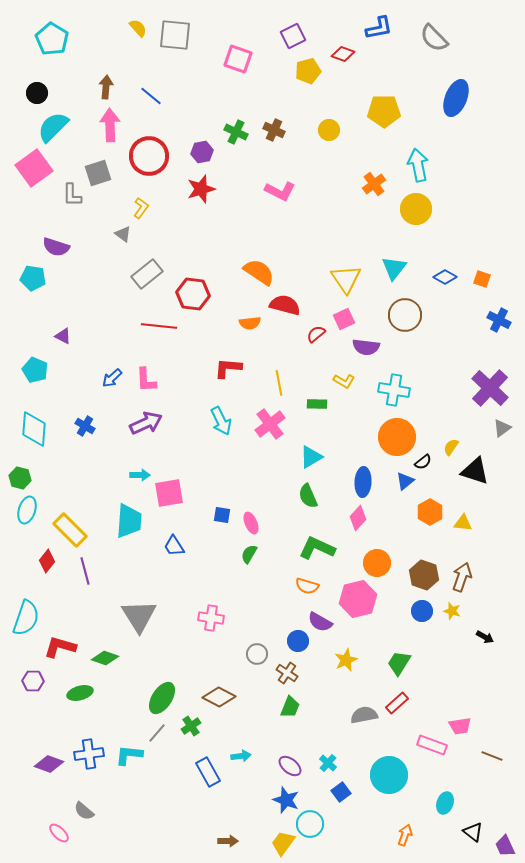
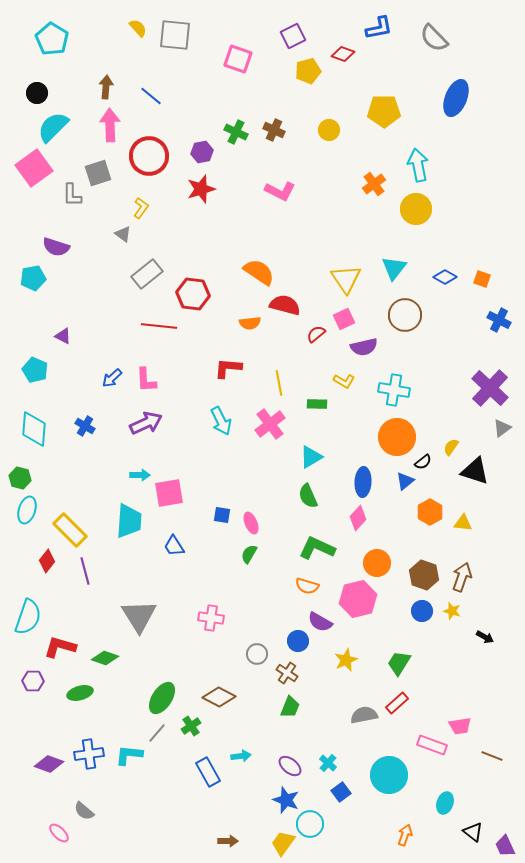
cyan pentagon at (33, 278): rotated 20 degrees counterclockwise
purple semicircle at (366, 347): moved 2 px left; rotated 20 degrees counterclockwise
cyan semicircle at (26, 618): moved 2 px right, 1 px up
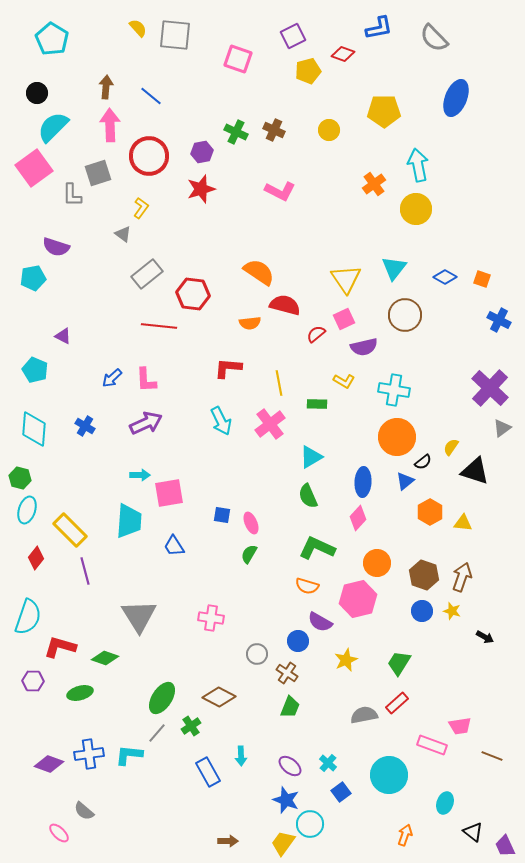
red diamond at (47, 561): moved 11 px left, 3 px up
cyan arrow at (241, 756): rotated 96 degrees clockwise
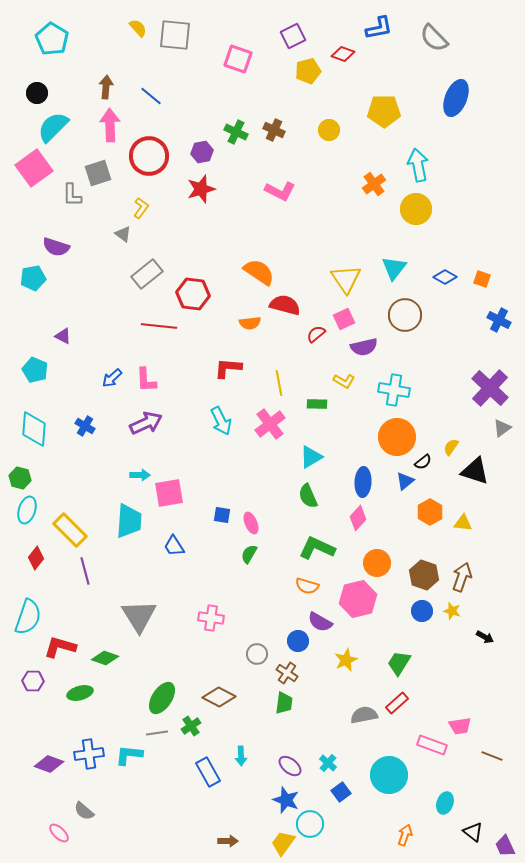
green trapezoid at (290, 707): moved 6 px left, 4 px up; rotated 15 degrees counterclockwise
gray line at (157, 733): rotated 40 degrees clockwise
